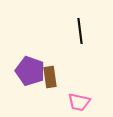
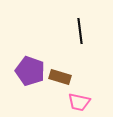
brown rectangle: moved 10 px right; rotated 65 degrees counterclockwise
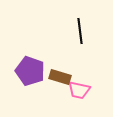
pink trapezoid: moved 12 px up
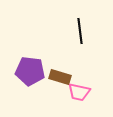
purple pentagon: rotated 12 degrees counterclockwise
pink trapezoid: moved 2 px down
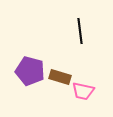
purple pentagon: rotated 8 degrees clockwise
pink trapezoid: moved 4 px right, 1 px up
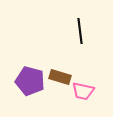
purple pentagon: moved 10 px down
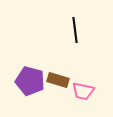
black line: moved 5 px left, 1 px up
brown rectangle: moved 2 px left, 3 px down
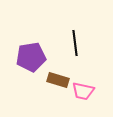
black line: moved 13 px down
purple pentagon: moved 1 px right, 24 px up; rotated 24 degrees counterclockwise
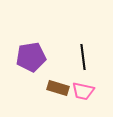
black line: moved 8 px right, 14 px down
brown rectangle: moved 8 px down
